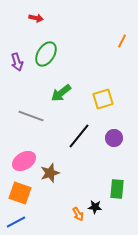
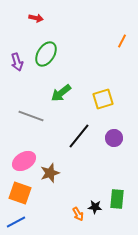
green rectangle: moved 10 px down
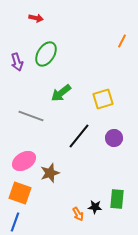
blue line: moved 1 px left; rotated 42 degrees counterclockwise
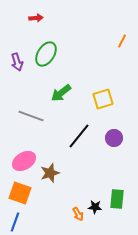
red arrow: rotated 16 degrees counterclockwise
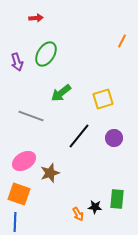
orange square: moved 1 px left, 1 px down
blue line: rotated 18 degrees counterclockwise
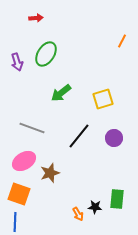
gray line: moved 1 px right, 12 px down
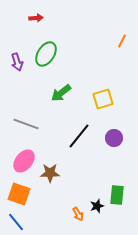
gray line: moved 6 px left, 4 px up
pink ellipse: rotated 20 degrees counterclockwise
brown star: rotated 18 degrees clockwise
green rectangle: moved 4 px up
black star: moved 2 px right, 1 px up; rotated 24 degrees counterclockwise
blue line: moved 1 px right; rotated 42 degrees counterclockwise
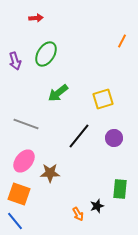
purple arrow: moved 2 px left, 1 px up
green arrow: moved 3 px left
green rectangle: moved 3 px right, 6 px up
blue line: moved 1 px left, 1 px up
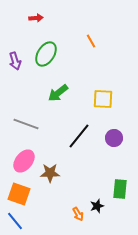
orange line: moved 31 px left; rotated 56 degrees counterclockwise
yellow square: rotated 20 degrees clockwise
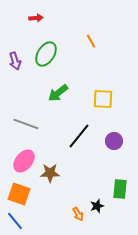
purple circle: moved 3 px down
